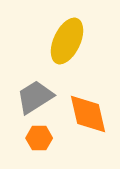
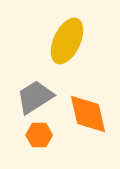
orange hexagon: moved 3 px up
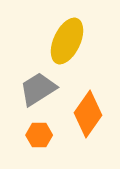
gray trapezoid: moved 3 px right, 8 px up
orange diamond: rotated 48 degrees clockwise
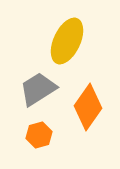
orange diamond: moved 7 px up
orange hexagon: rotated 15 degrees counterclockwise
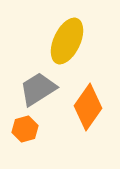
orange hexagon: moved 14 px left, 6 px up
